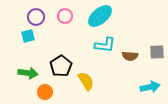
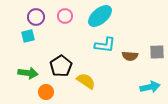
yellow semicircle: rotated 24 degrees counterclockwise
orange circle: moved 1 px right
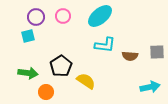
pink circle: moved 2 px left
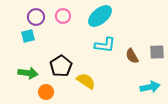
brown semicircle: moved 2 px right; rotated 56 degrees clockwise
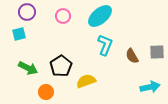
purple circle: moved 9 px left, 5 px up
cyan square: moved 9 px left, 2 px up
cyan L-shape: rotated 75 degrees counterclockwise
green arrow: moved 5 px up; rotated 18 degrees clockwise
yellow semicircle: rotated 54 degrees counterclockwise
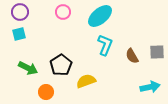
purple circle: moved 7 px left
pink circle: moved 4 px up
black pentagon: moved 1 px up
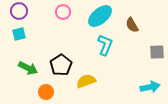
purple circle: moved 1 px left, 1 px up
brown semicircle: moved 31 px up
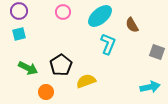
cyan L-shape: moved 3 px right, 1 px up
gray square: rotated 21 degrees clockwise
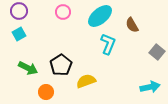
cyan square: rotated 16 degrees counterclockwise
gray square: rotated 21 degrees clockwise
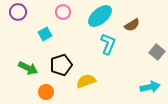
purple circle: moved 1 px left, 1 px down
brown semicircle: rotated 91 degrees counterclockwise
cyan square: moved 26 px right
black pentagon: rotated 15 degrees clockwise
